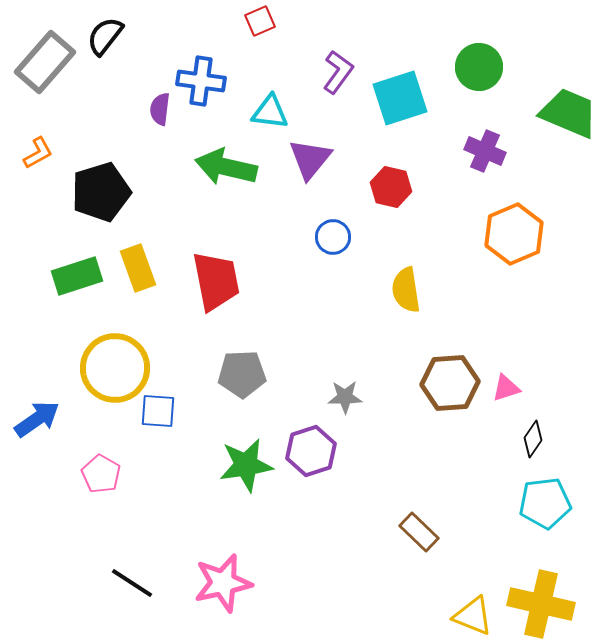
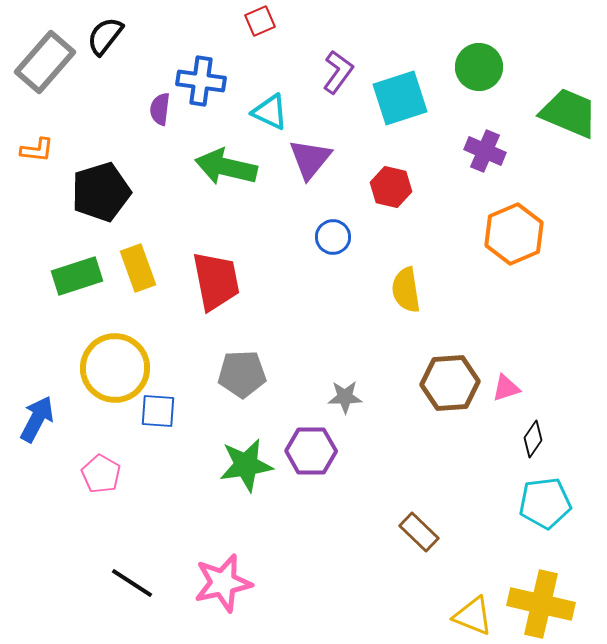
cyan triangle: rotated 18 degrees clockwise
orange L-shape: moved 1 px left, 3 px up; rotated 36 degrees clockwise
blue arrow: rotated 27 degrees counterclockwise
purple hexagon: rotated 18 degrees clockwise
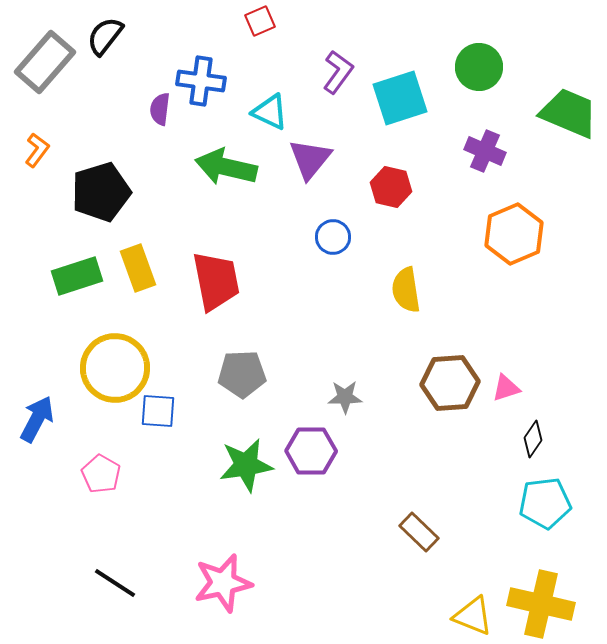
orange L-shape: rotated 60 degrees counterclockwise
black line: moved 17 px left
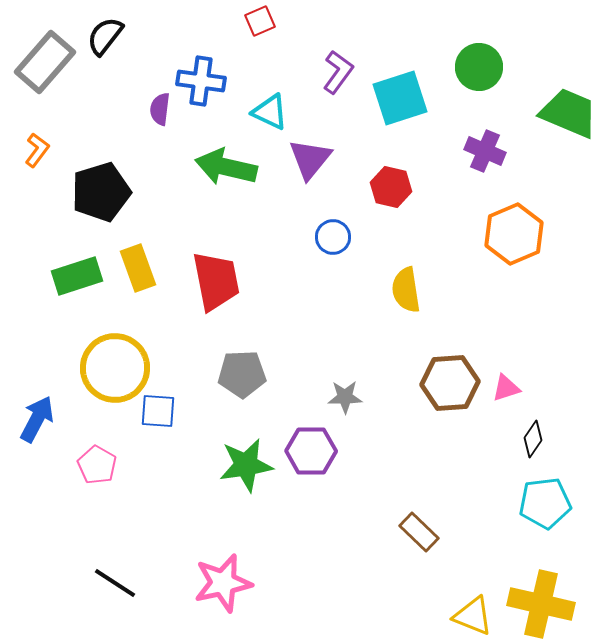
pink pentagon: moved 4 px left, 9 px up
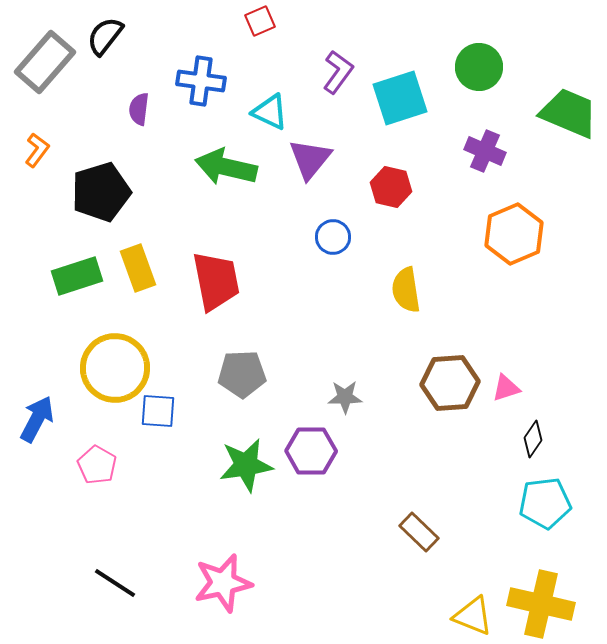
purple semicircle: moved 21 px left
